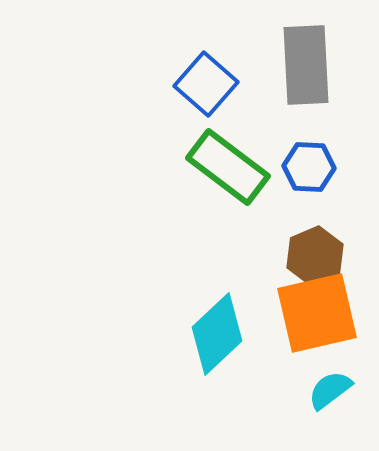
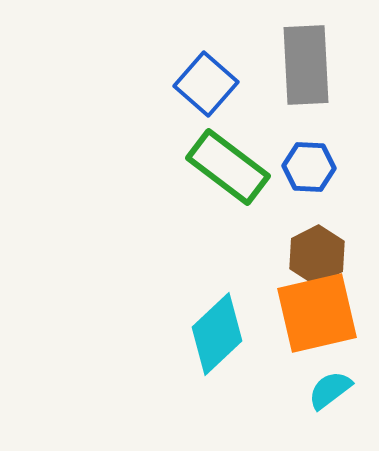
brown hexagon: moved 2 px right, 1 px up; rotated 4 degrees counterclockwise
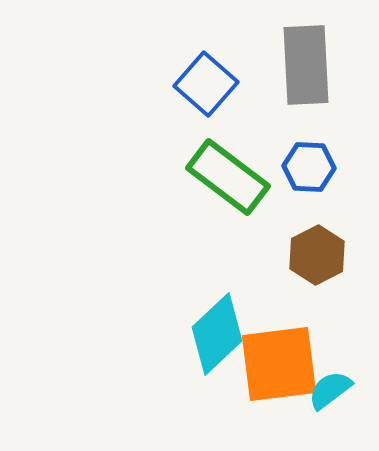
green rectangle: moved 10 px down
orange square: moved 38 px left, 51 px down; rotated 6 degrees clockwise
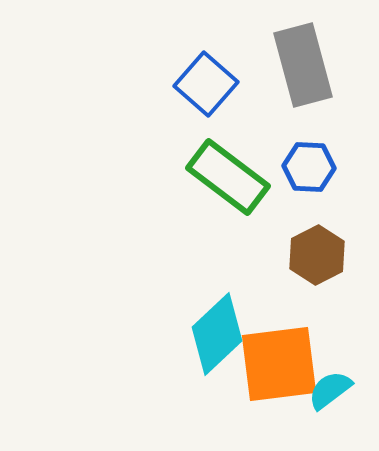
gray rectangle: moved 3 px left; rotated 12 degrees counterclockwise
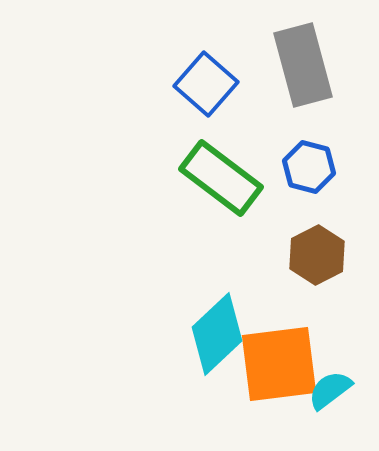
blue hexagon: rotated 12 degrees clockwise
green rectangle: moved 7 px left, 1 px down
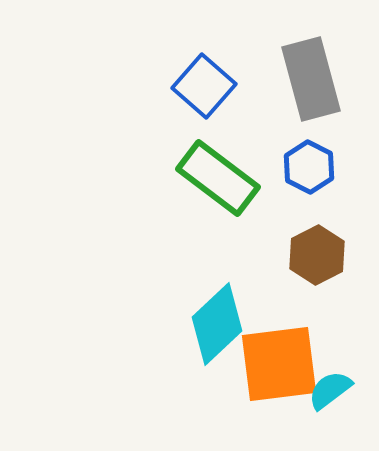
gray rectangle: moved 8 px right, 14 px down
blue square: moved 2 px left, 2 px down
blue hexagon: rotated 12 degrees clockwise
green rectangle: moved 3 px left
cyan diamond: moved 10 px up
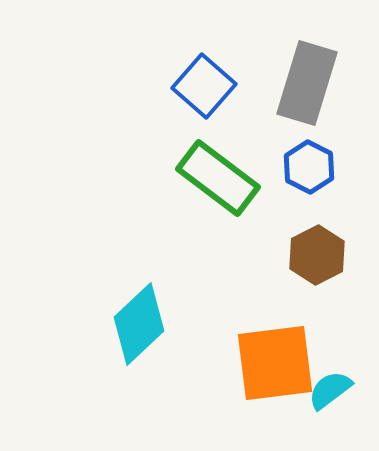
gray rectangle: moved 4 px left, 4 px down; rotated 32 degrees clockwise
cyan diamond: moved 78 px left
orange square: moved 4 px left, 1 px up
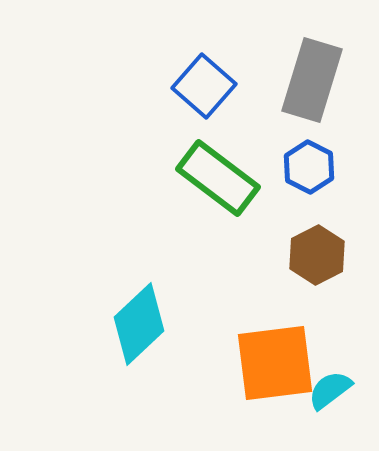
gray rectangle: moved 5 px right, 3 px up
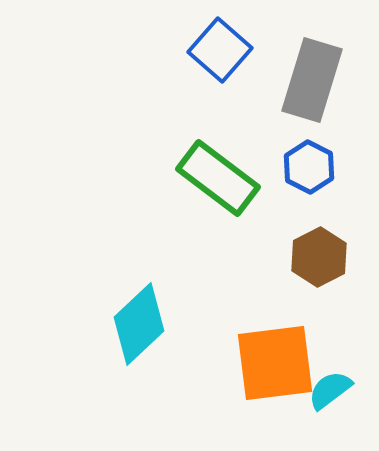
blue square: moved 16 px right, 36 px up
brown hexagon: moved 2 px right, 2 px down
